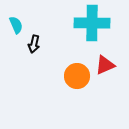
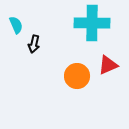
red triangle: moved 3 px right
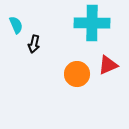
orange circle: moved 2 px up
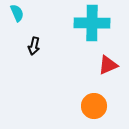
cyan semicircle: moved 1 px right, 12 px up
black arrow: moved 2 px down
orange circle: moved 17 px right, 32 px down
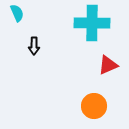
black arrow: rotated 12 degrees counterclockwise
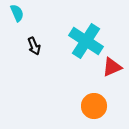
cyan cross: moved 6 px left, 18 px down; rotated 32 degrees clockwise
black arrow: rotated 24 degrees counterclockwise
red triangle: moved 4 px right, 2 px down
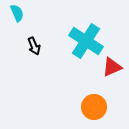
orange circle: moved 1 px down
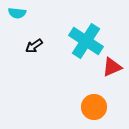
cyan semicircle: rotated 120 degrees clockwise
black arrow: rotated 78 degrees clockwise
